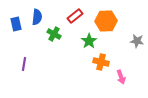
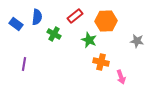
blue rectangle: rotated 40 degrees counterclockwise
green star: moved 1 px up; rotated 14 degrees counterclockwise
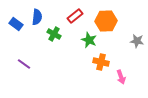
purple line: rotated 64 degrees counterclockwise
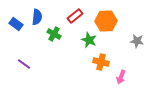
pink arrow: rotated 40 degrees clockwise
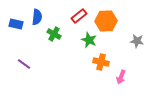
red rectangle: moved 4 px right
blue rectangle: rotated 24 degrees counterclockwise
